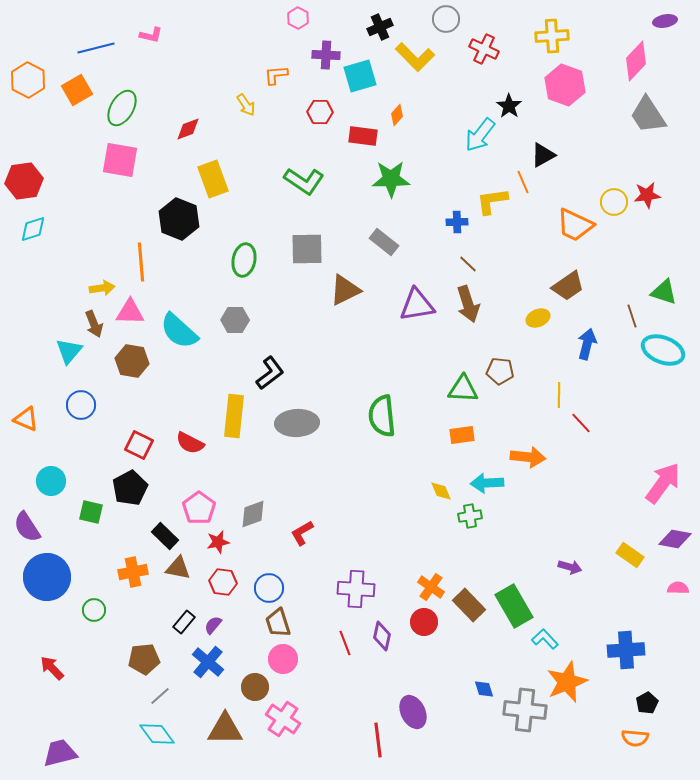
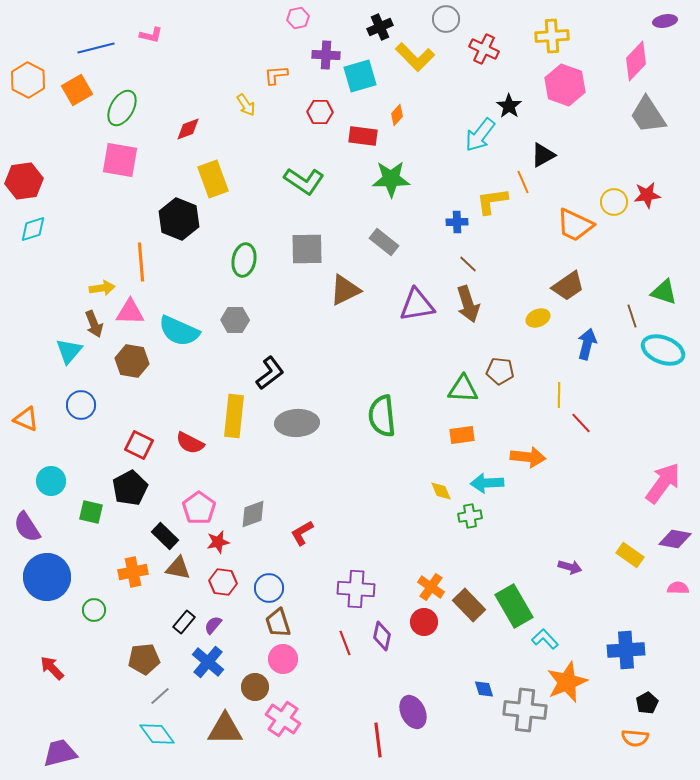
pink hexagon at (298, 18): rotated 20 degrees clockwise
cyan semicircle at (179, 331): rotated 18 degrees counterclockwise
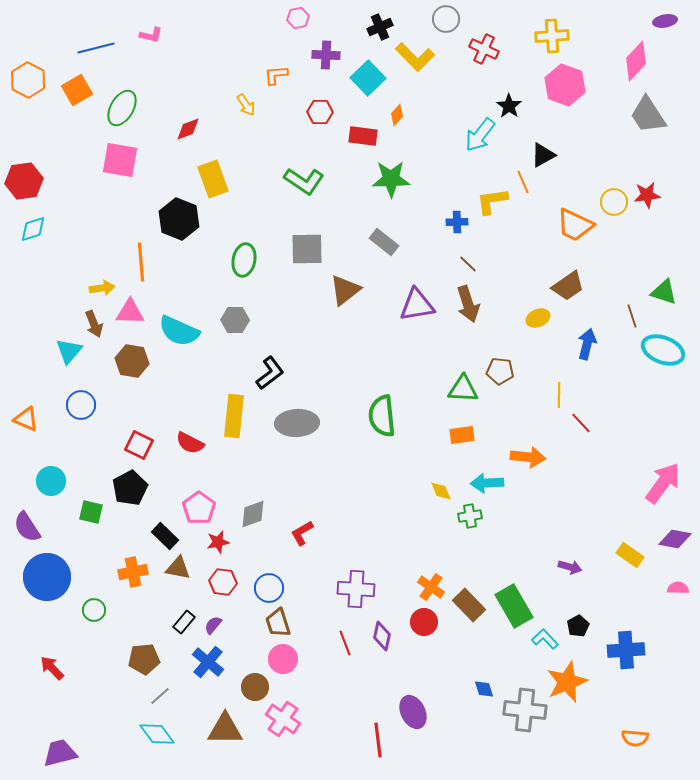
cyan square at (360, 76): moved 8 px right, 2 px down; rotated 28 degrees counterclockwise
brown triangle at (345, 290): rotated 12 degrees counterclockwise
black pentagon at (647, 703): moved 69 px left, 77 px up
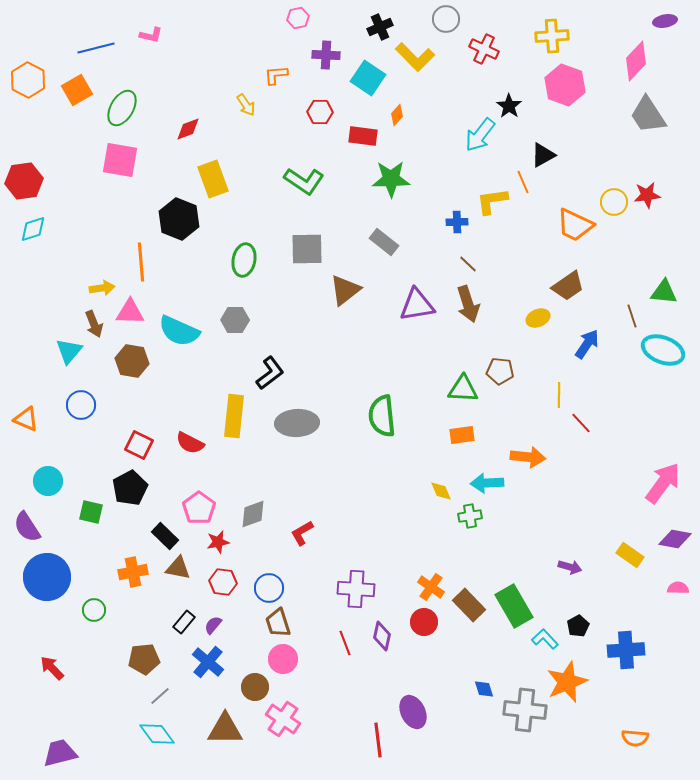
cyan square at (368, 78): rotated 12 degrees counterclockwise
green triangle at (664, 292): rotated 12 degrees counterclockwise
blue arrow at (587, 344): rotated 20 degrees clockwise
cyan circle at (51, 481): moved 3 px left
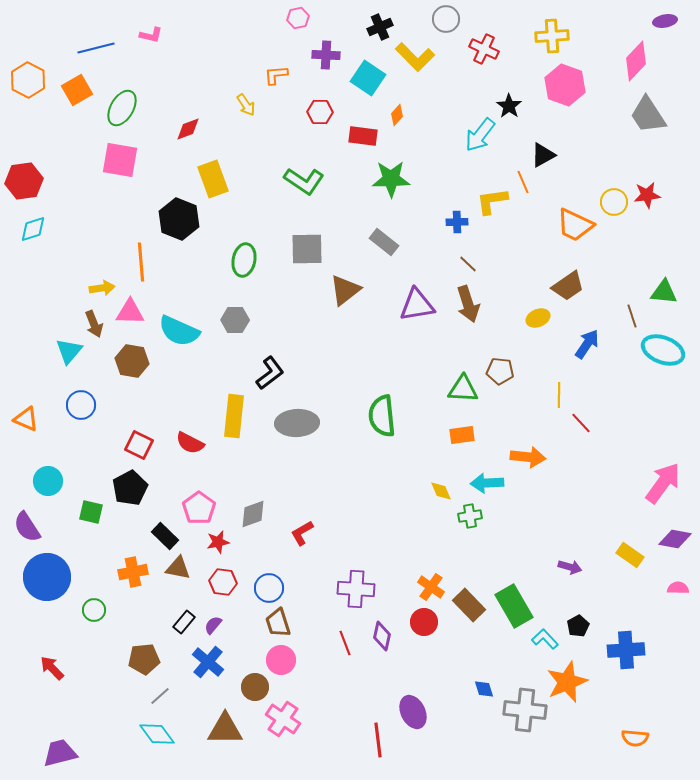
pink circle at (283, 659): moved 2 px left, 1 px down
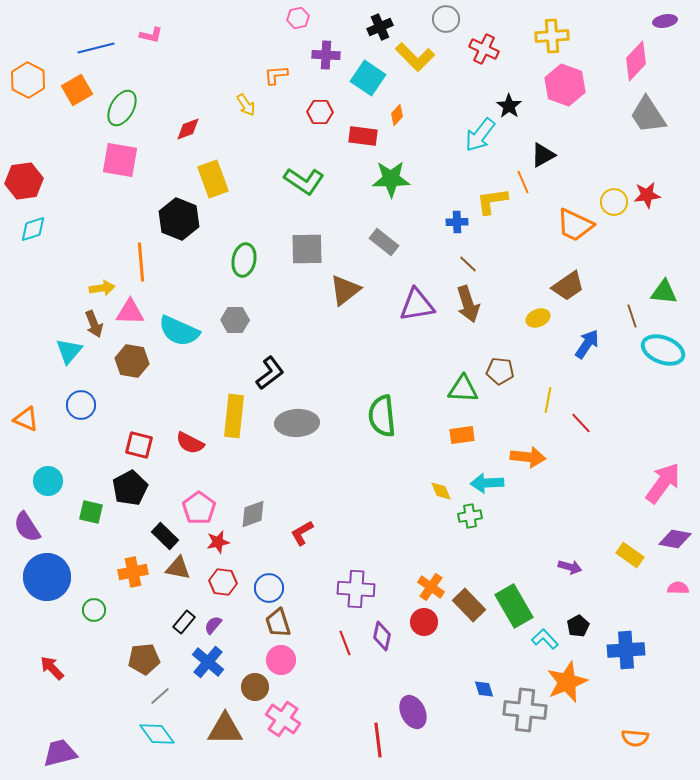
yellow line at (559, 395): moved 11 px left, 5 px down; rotated 10 degrees clockwise
red square at (139, 445): rotated 12 degrees counterclockwise
